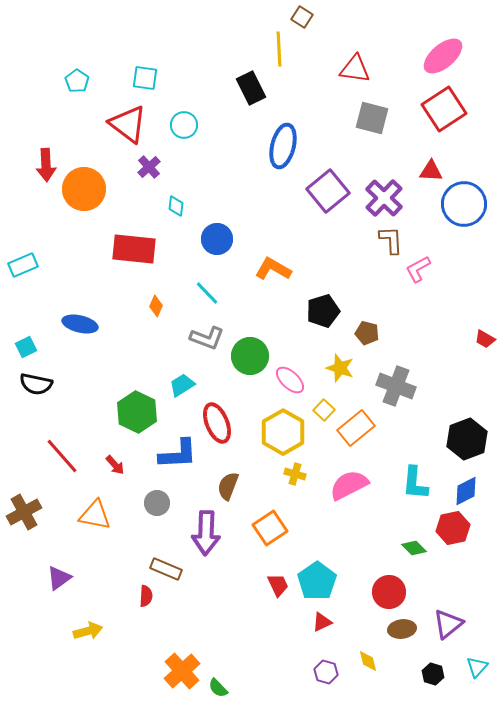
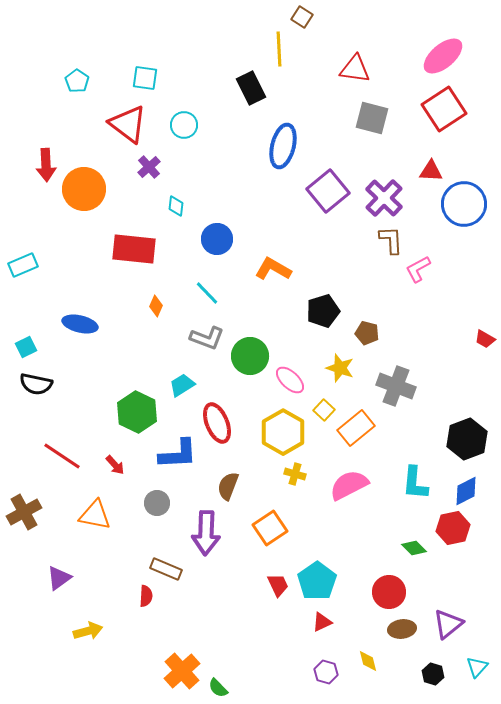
red line at (62, 456): rotated 15 degrees counterclockwise
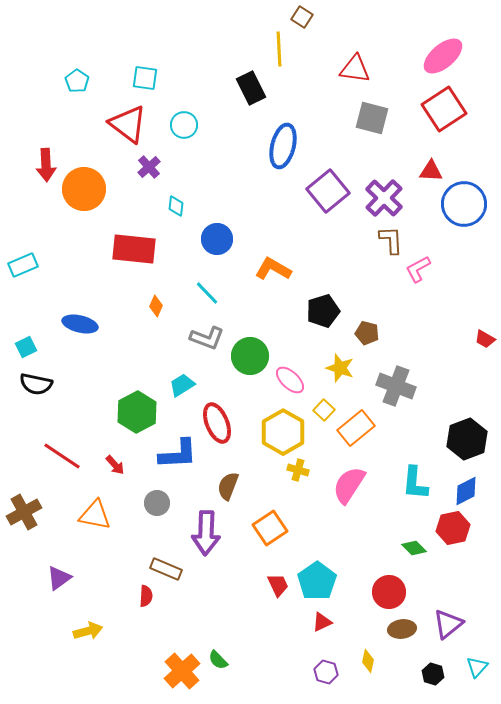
green hexagon at (137, 412): rotated 6 degrees clockwise
yellow cross at (295, 474): moved 3 px right, 4 px up
pink semicircle at (349, 485): rotated 30 degrees counterclockwise
yellow diamond at (368, 661): rotated 25 degrees clockwise
green semicircle at (218, 688): moved 28 px up
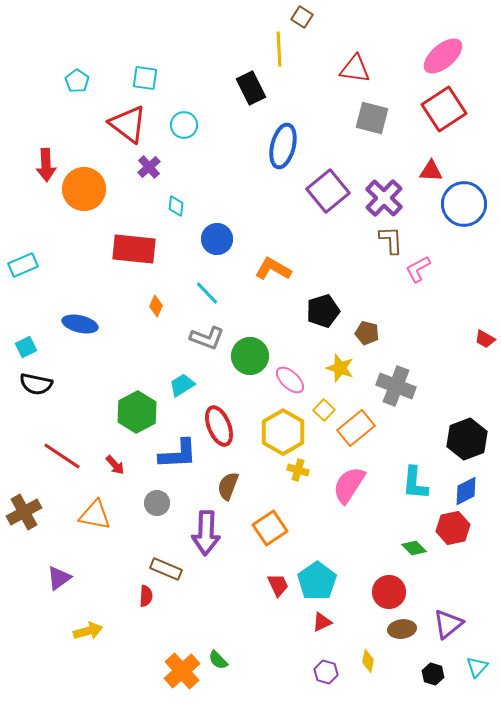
red ellipse at (217, 423): moved 2 px right, 3 px down
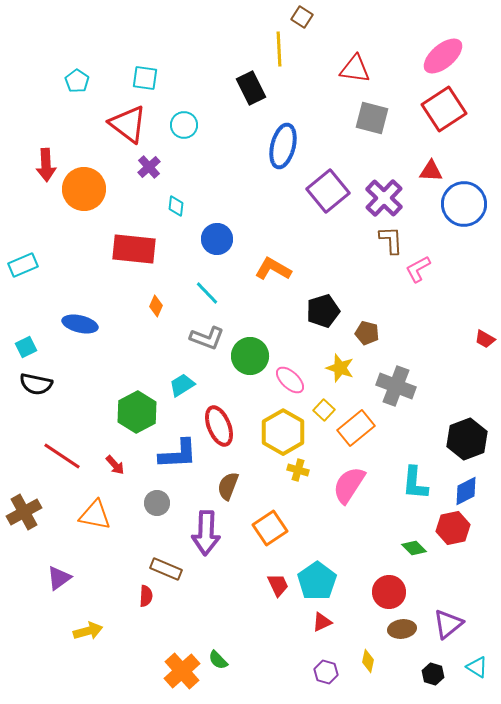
cyan triangle at (477, 667): rotated 40 degrees counterclockwise
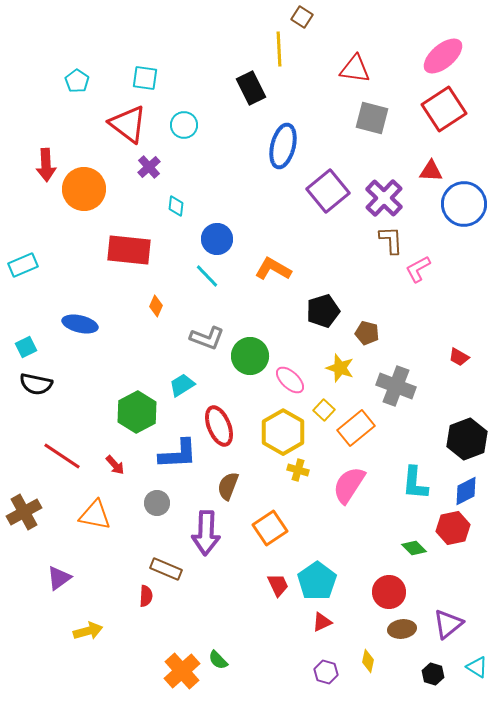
red rectangle at (134, 249): moved 5 px left, 1 px down
cyan line at (207, 293): moved 17 px up
red trapezoid at (485, 339): moved 26 px left, 18 px down
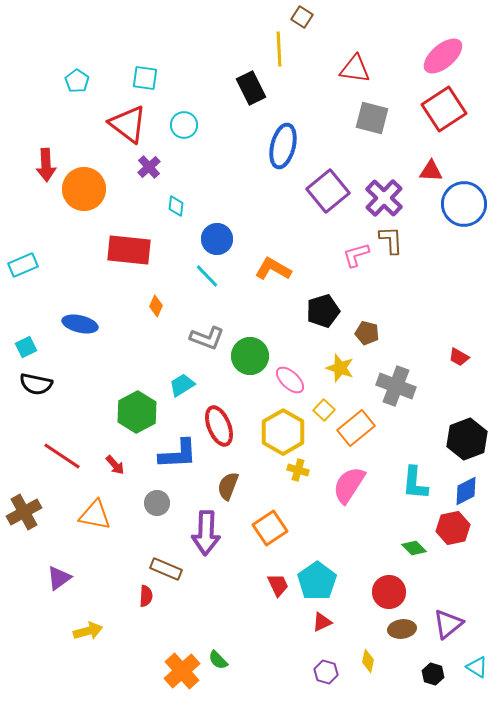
pink L-shape at (418, 269): moved 62 px left, 14 px up; rotated 12 degrees clockwise
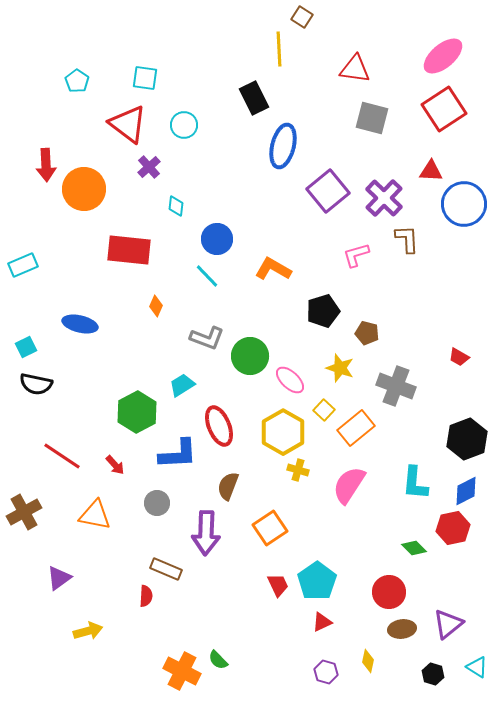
black rectangle at (251, 88): moved 3 px right, 10 px down
brown L-shape at (391, 240): moved 16 px right, 1 px up
orange cross at (182, 671): rotated 21 degrees counterclockwise
